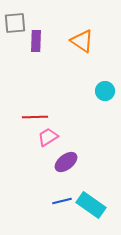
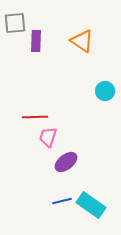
pink trapezoid: rotated 40 degrees counterclockwise
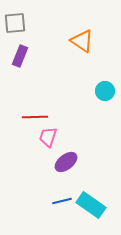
purple rectangle: moved 16 px left, 15 px down; rotated 20 degrees clockwise
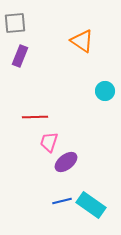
pink trapezoid: moved 1 px right, 5 px down
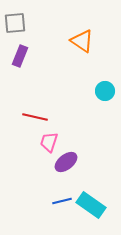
red line: rotated 15 degrees clockwise
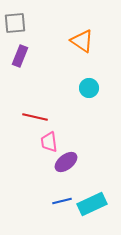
cyan circle: moved 16 px left, 3 px up
pink trapezoid: rotated 25 degrees counterclockwise
cyan rectangle: moved 1 px right, 1 px up; rotated 60 degrees counterclockwise
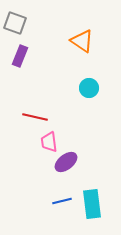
gray square: rotated 25 degrees clockwise
cyan rectangle: rotated 72 degrees counterclockwise
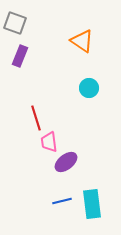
red line: moved 1 px right, 1 px down; rotated 60 degrees clockwise
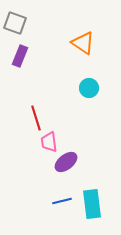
orange triangle: moved 1 px right, 2 px down
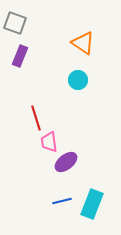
cyan circle: moved 11 px left, 8 px up
cyan rectangle: rotated 28 degrees clockwise
